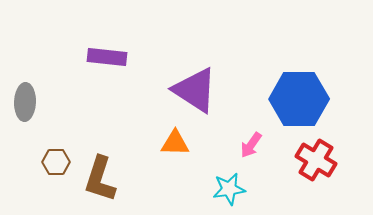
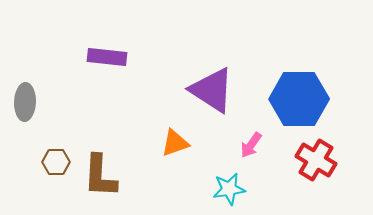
purple triangle: moved 17 px right
orange triangle: rotated 20 degrees counterclockwise
brown L-shape: moved 3 px up; rotated 15 degrees counterclockwise
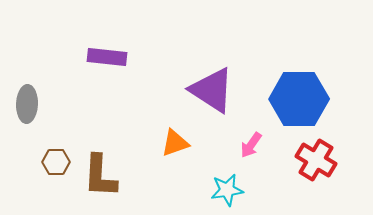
gray ellipse: moved 2 px right, 2 px down
cyan star: moved 2 px left, 1 px down
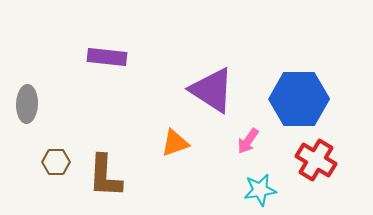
pink arrow: moved 3 px left, 4 px up
brown L-shape: moved 5 px right
cyan star: moved 33 px right
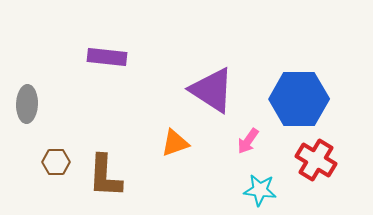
cyan star: rotated 16 degrees clockwise
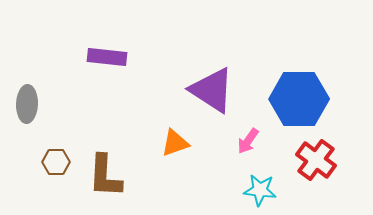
red cross: rotated 6 degrees clockwise
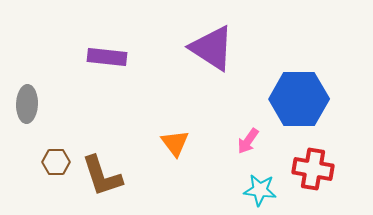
purple triangle: moved 42 px up
orange triangle: rotated 48 degrees counterclockwise
red cross: moved 3 px left, 9 px down; rotated 27 degrees counterclockwise
brown L-shape: moved 3 px left; rotated 21 degrees counterclockwise
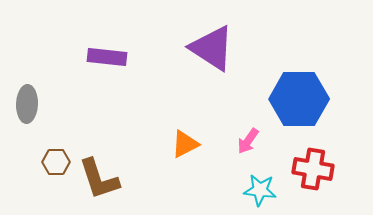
orange triangle: moved 10 px right, 1 px down; rotated 40 degrees clockwise
brown L-shape: moved 3 px left, 3 px down
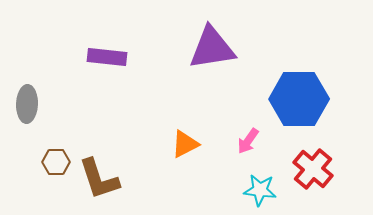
purple triangle: rotated 42 degrees counterclockwise
red cross: rotated 30 degrees clockwise
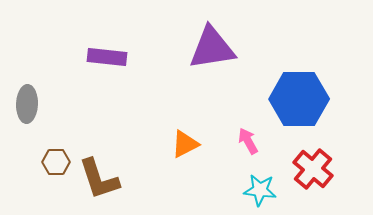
pink arrow: rotated 116 degrees clockwise
